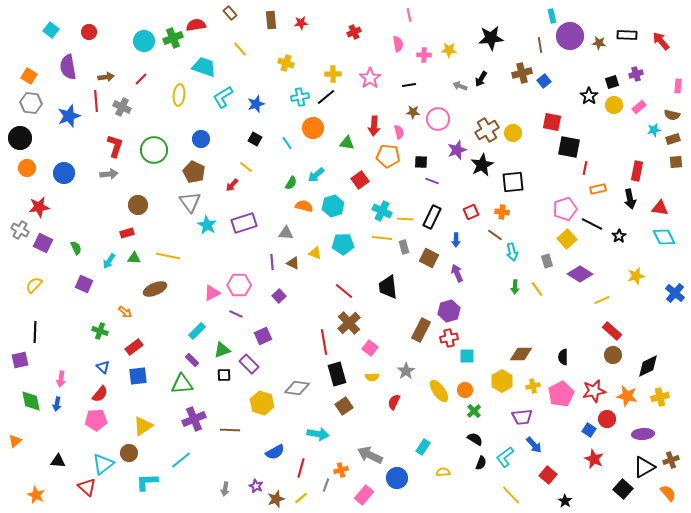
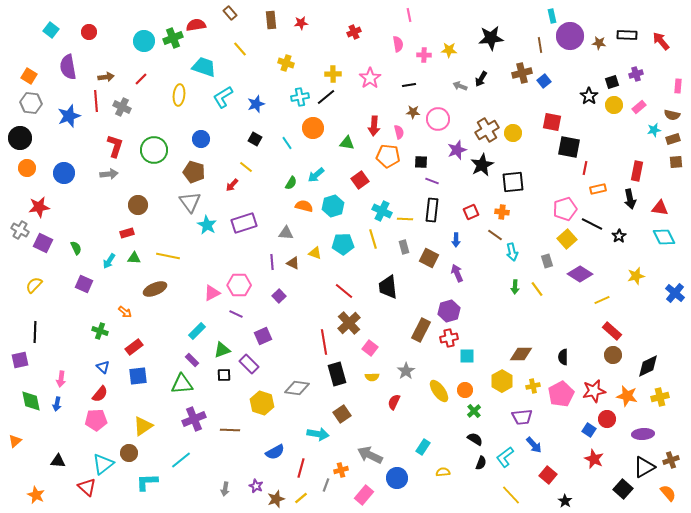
brown pentagon at (194, 172): rotated 10 degrees counterclockwise
black rectangle at (432, 217): moved 7 px up; rotated 20 degrees counterclockwise
yellow line at (382, 238): moved 9 px left, 1 px down; rotated 66 degrees clockwise
brown square at (344, 406): moved 2 px left, 8 px down
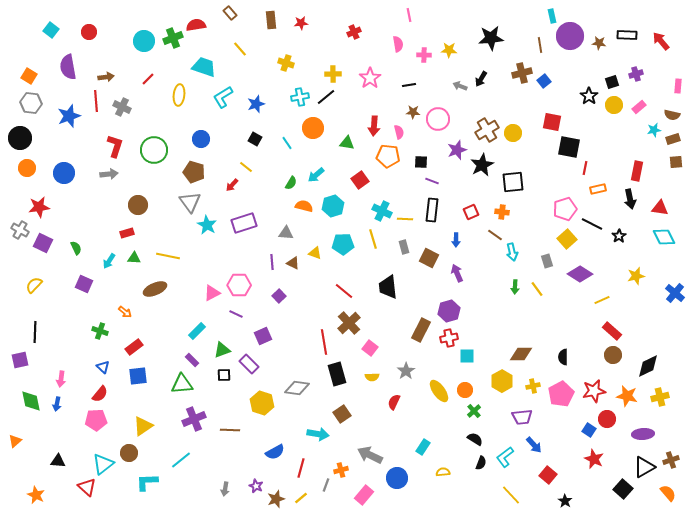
red line at (141, 79): moved 7 px right
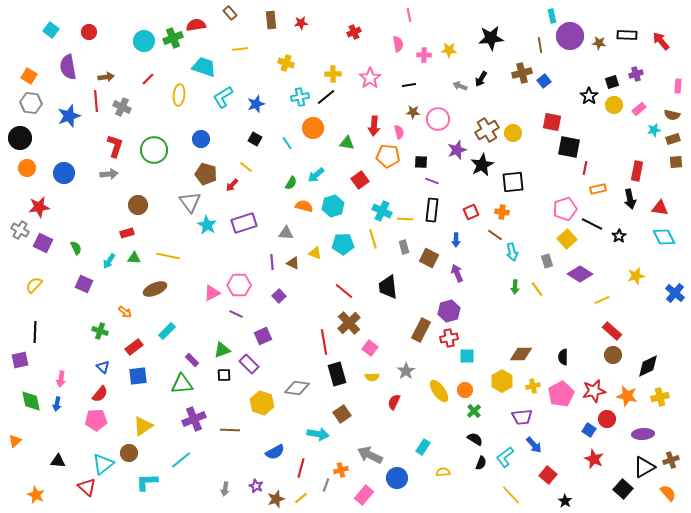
yellow line at (240, 49): rotated 56 degrees counterclockwise
pink rectangle at (639, 107): moved 2 px down
brown pentagon at (194, 172): moved 12 px right, 2 px down
cyan rectangle at (197, 331): moved 30 px left
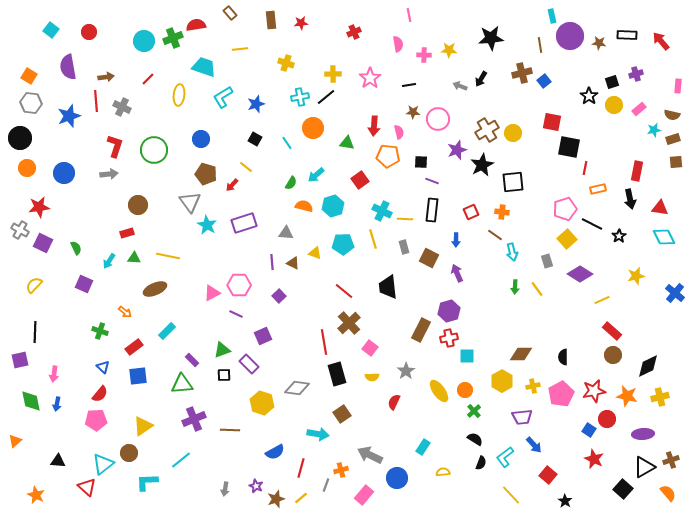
pink arrow at (61, 379): moved 7 px left, 5 px up
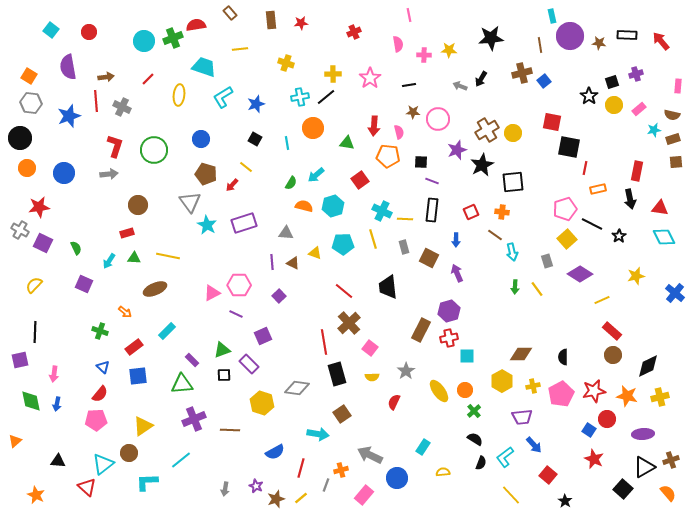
cyan line at (287, 143): rotated 24 degrees clockwise
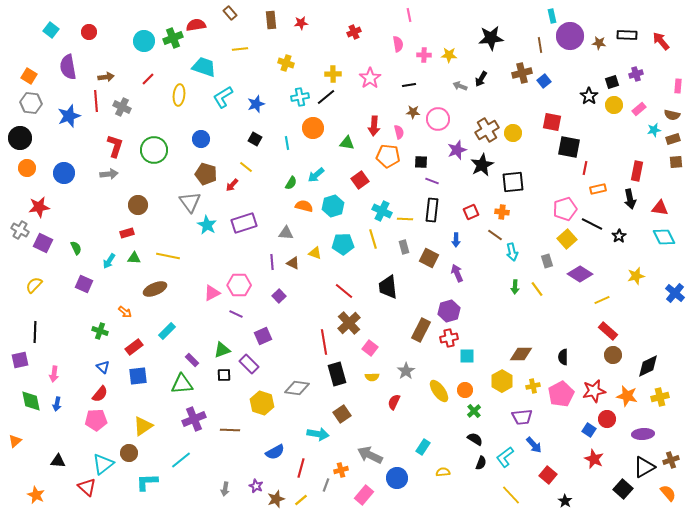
yellow star at (449, 50): moved 5 px down
red rectangle at (612, 331): moved 4 px left
yellow line at (301, 498): moved 2 px down
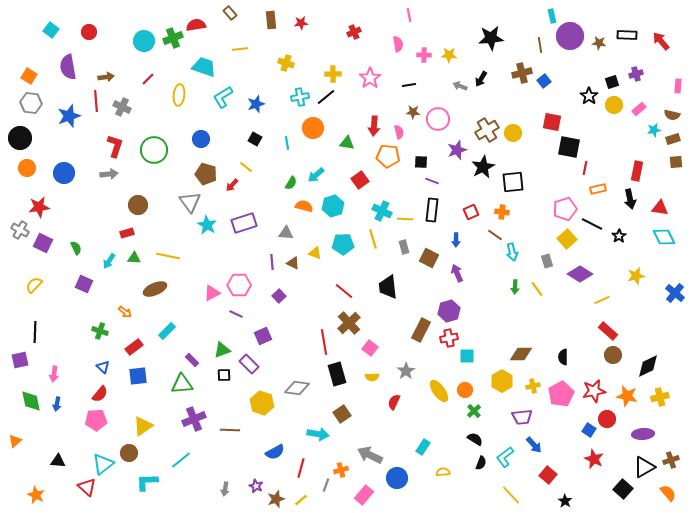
black star at (482, 165): moved 1 px right, 2 px down
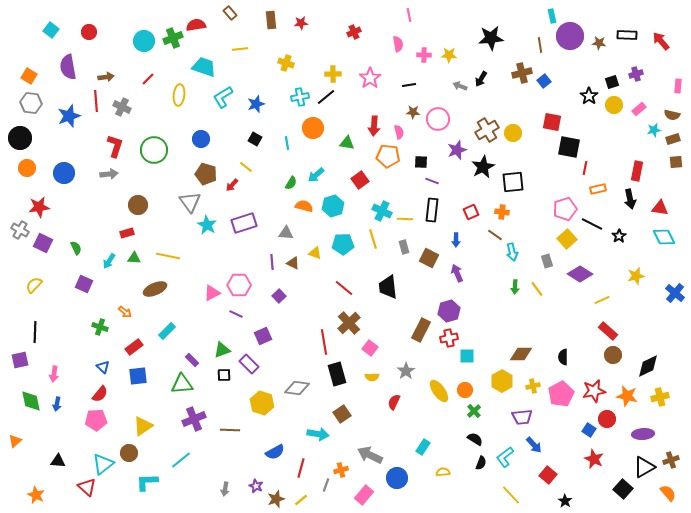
red line at (344, 291): moved 3 px up
green cross at (100, 331): moved 4 px up
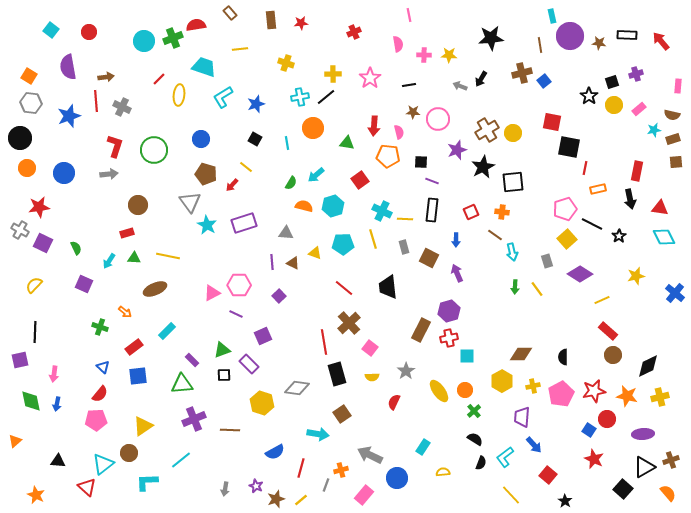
red line at (148, 79): moved 11 px right
purple trapezoid at (522, 417): rotated 100 degrees clockwise
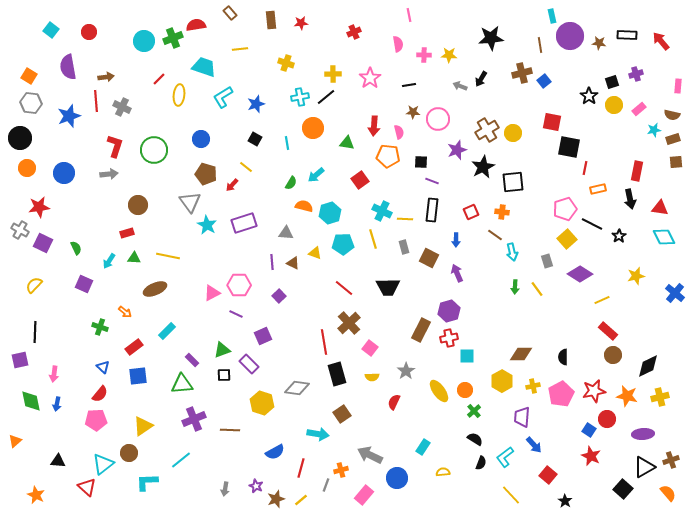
cyan hexagon at (333, 206): moved 3 px left, 7 px down
black trapezoid at (388, 287): rotated 85 degrees counterclockwise
red star at (594, 459): moved 3 px left, 3 px up
